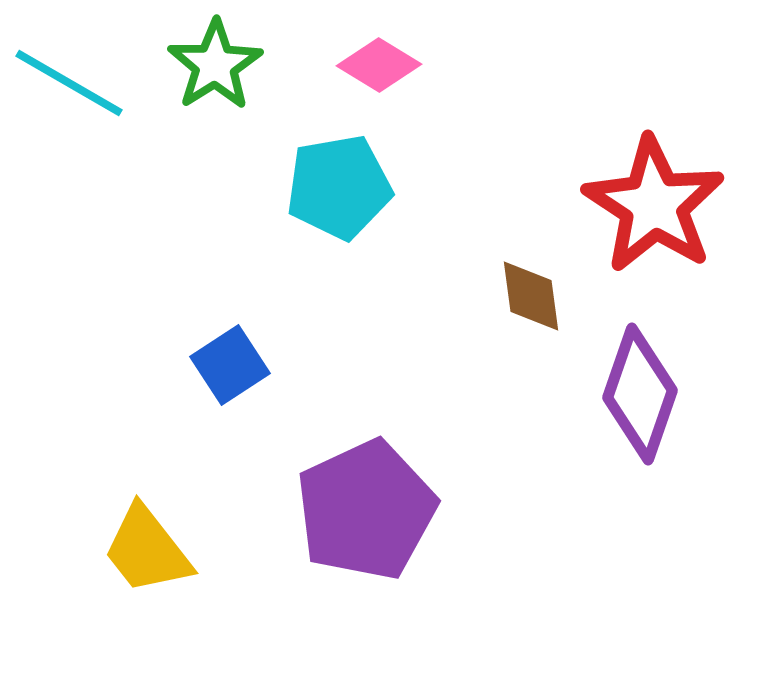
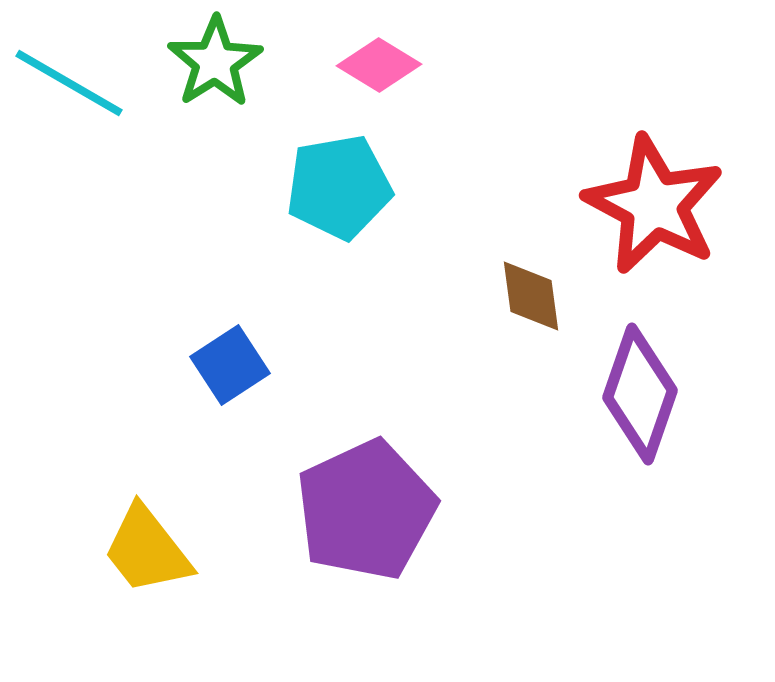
green star: moved 3 px up
red star: rotated 5 degrees counterclockwise
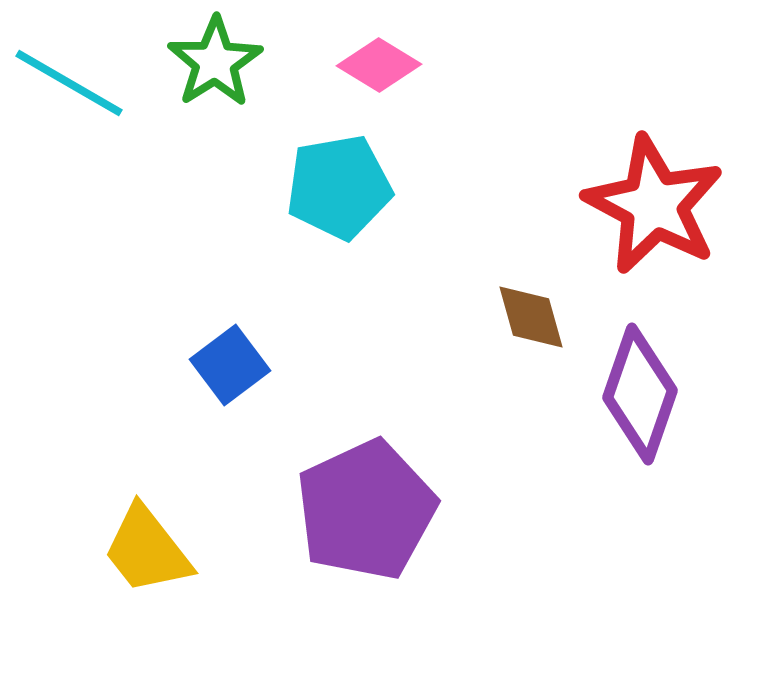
brown diamond: moved 21 px down; rotated 8 degrees counterclockwise
blue square: rotated 4 degrees counterclockwise
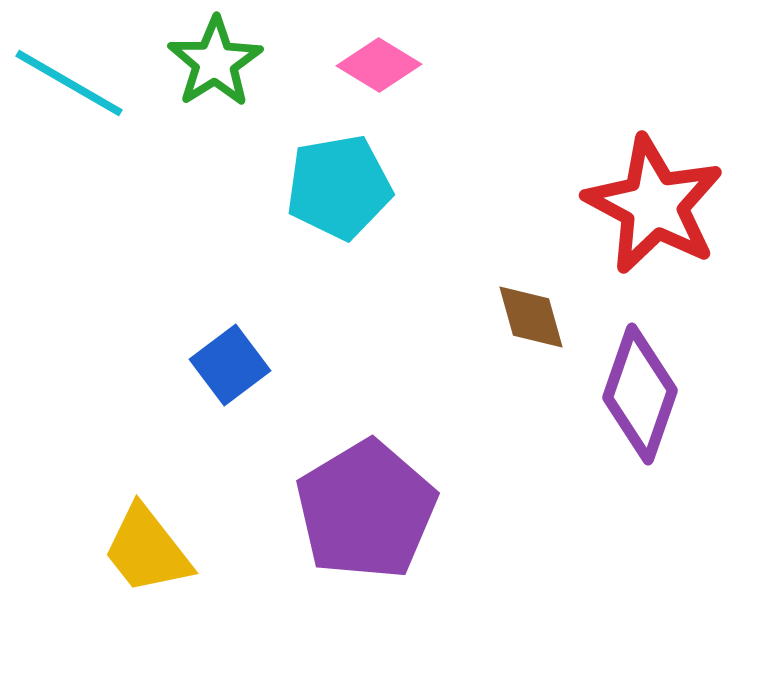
purple pentagon: rotated 6 degrees counterclockwise
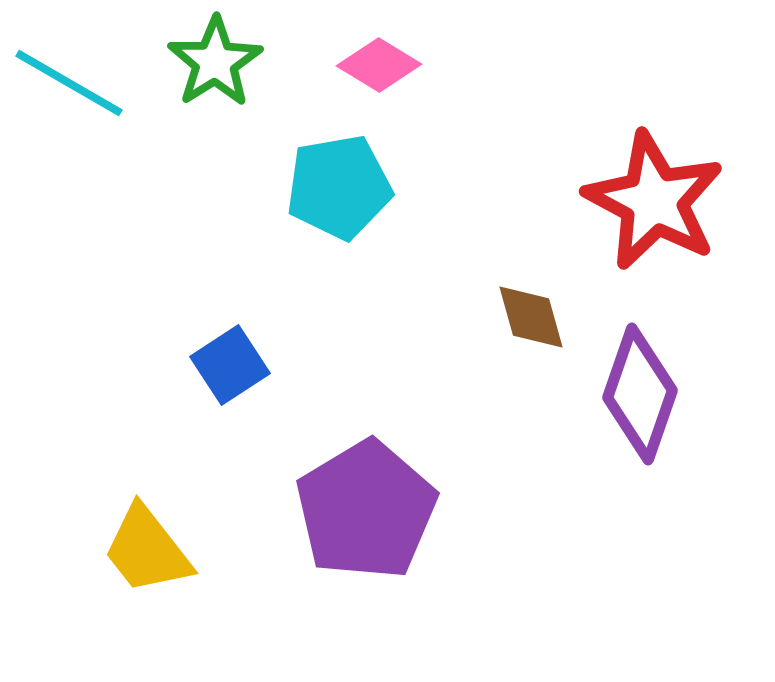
red star: moved 4 px up
blue square: rotated 4 degrees clockwise
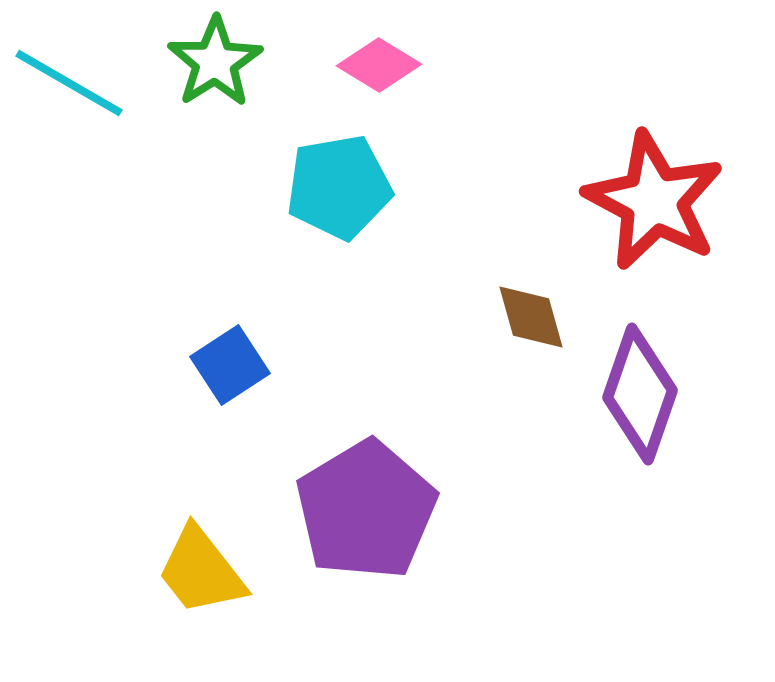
yellow trapezoid: moved 54 px right, 21 px down
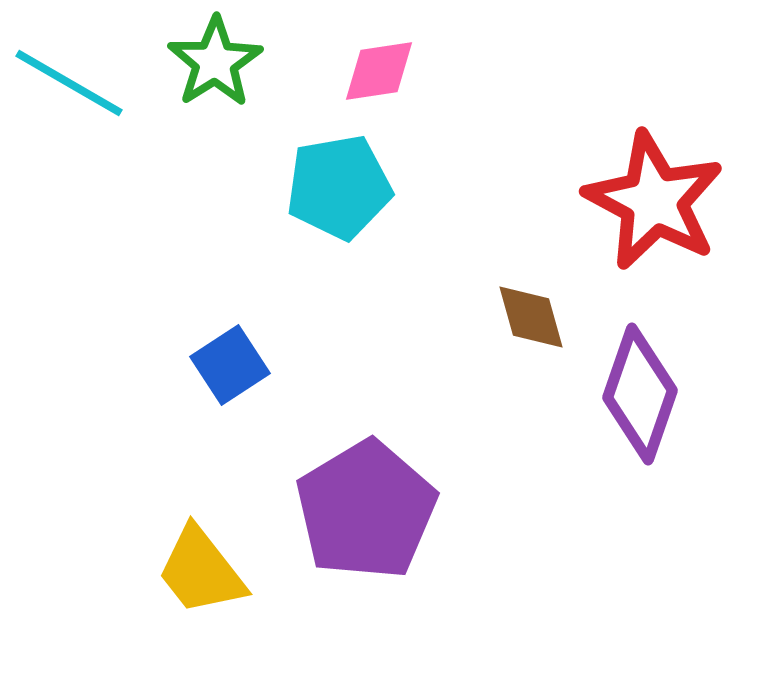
pink diamond: moved 6 px down; rotated 40 degrees counterclockwise
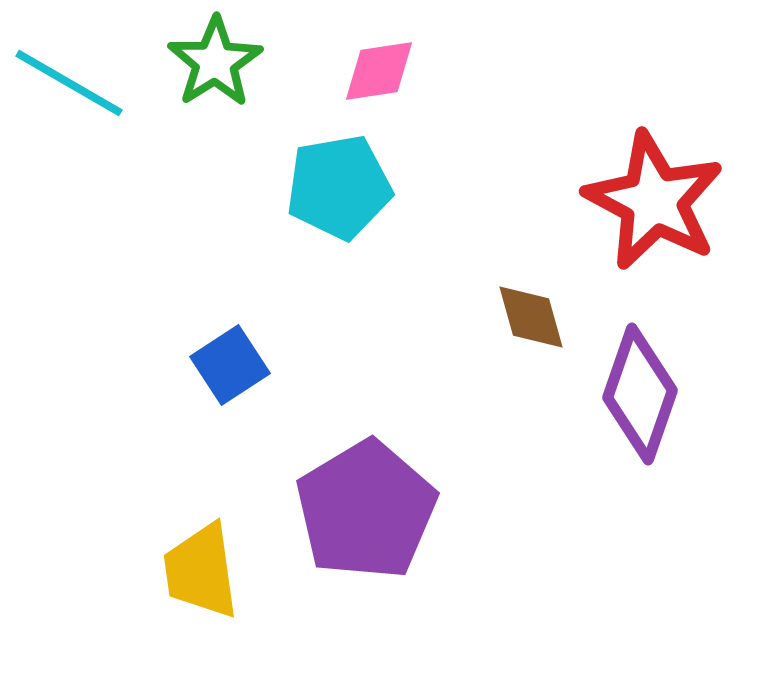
yellow trapezoid: rotated 30 degrees clockwise
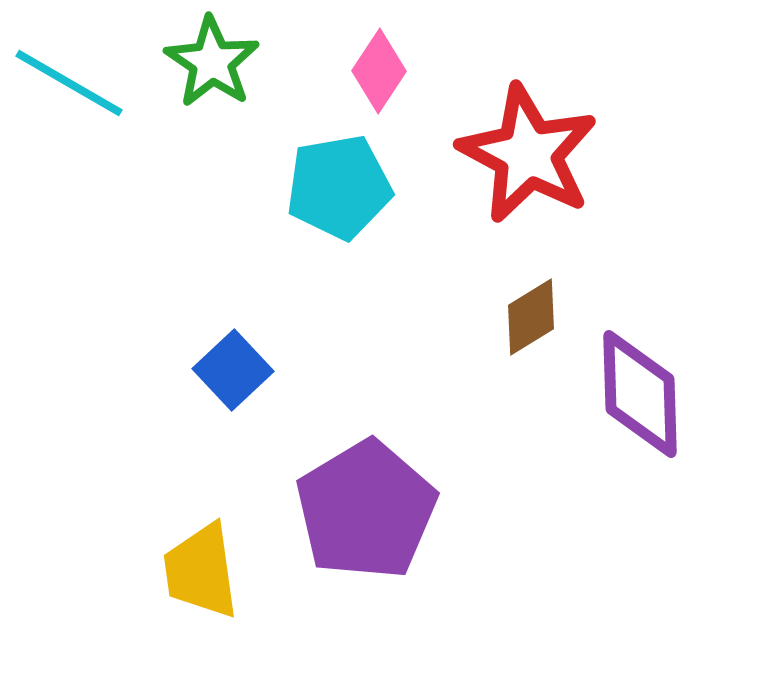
green star: moved 3 px left; rotated 6 degrees counterclockwise
pink diamond: rotated 48 degrees counterclockwise
red star: moved 126 px left, 47 px up
brown diamond: rotated 74 degrees clockwise
blue square: moved 3 px right, 5 px down; rotated 10 degrees counterclockwise
purple diamond: rotated 21 degrees counterclockwise
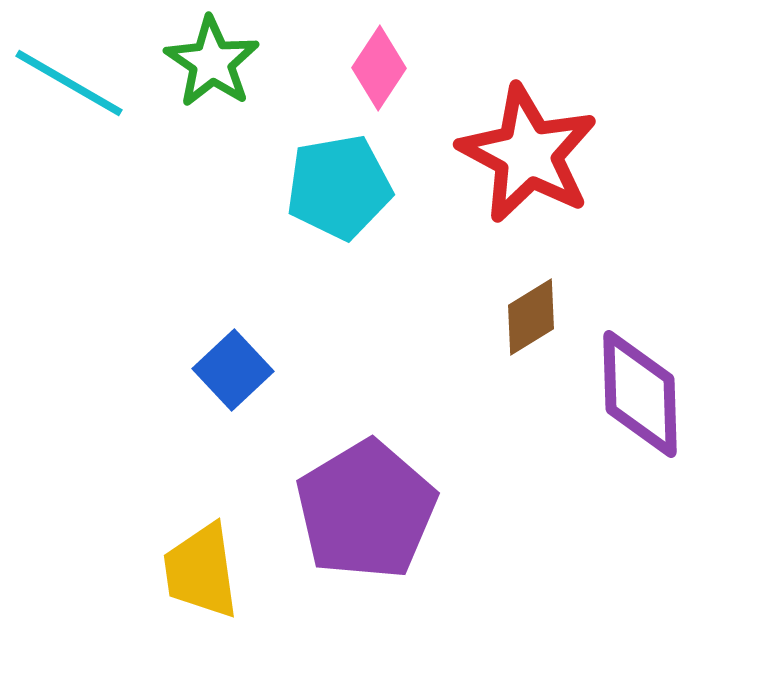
pink diamond: moved 3 px up
